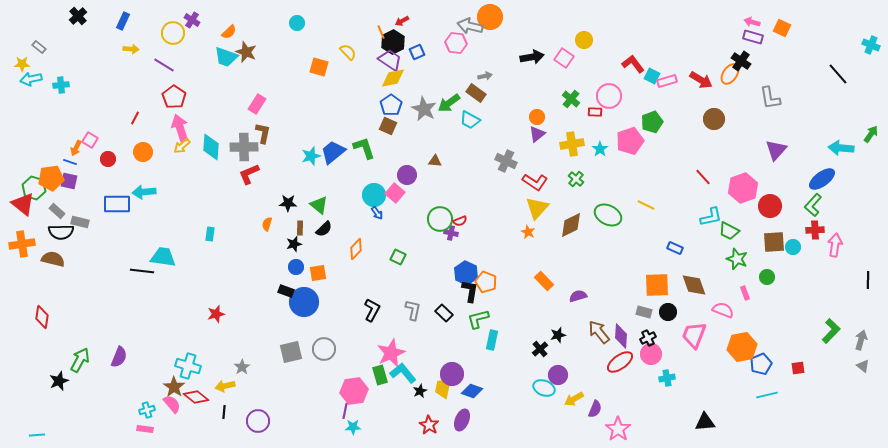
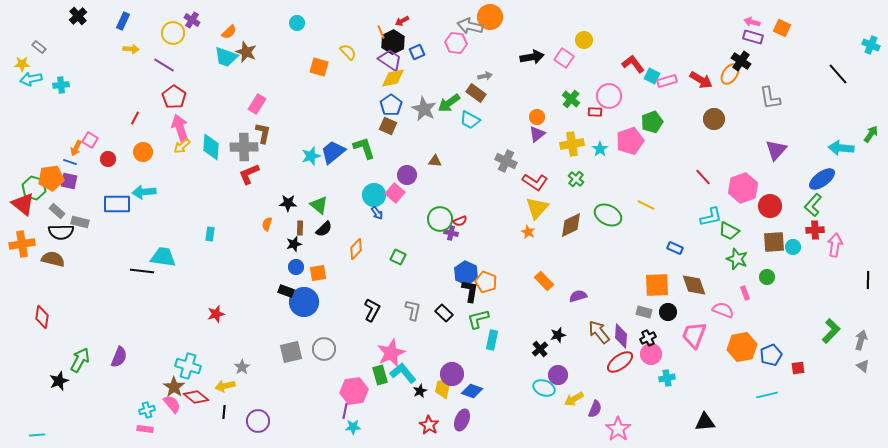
blue pentagon at (761, 364): moved 10 px right, 9 px up
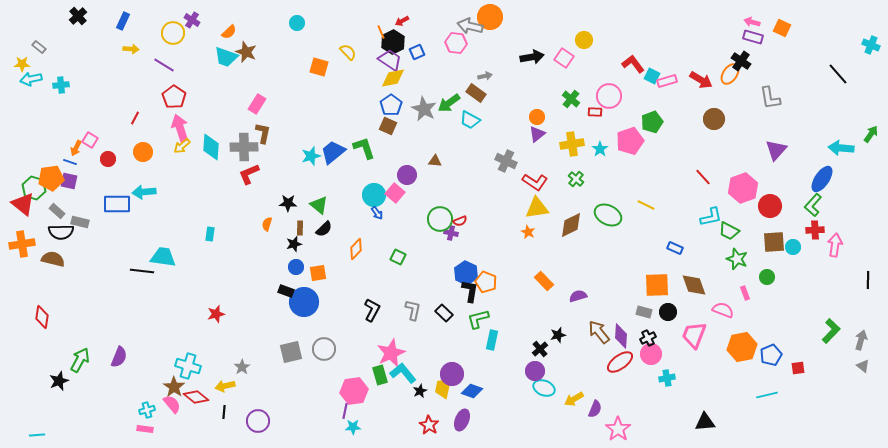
blue ellipse at (822, 179): rotated 20 degrees counterclockwise
yellow triangle at (537, 208): rotated 40 degrees clockwise
purple circle at (558, 375): moved 23 px left, 4 px up
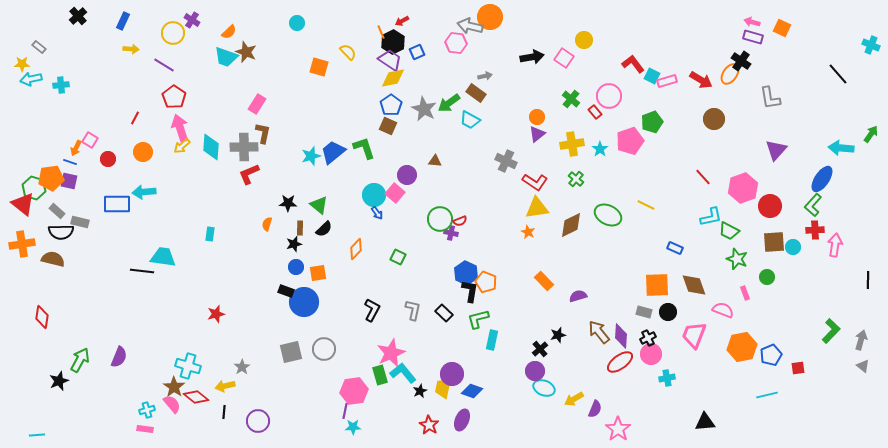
red rectangle at (595, 112): rotated 48 degrees clockwise
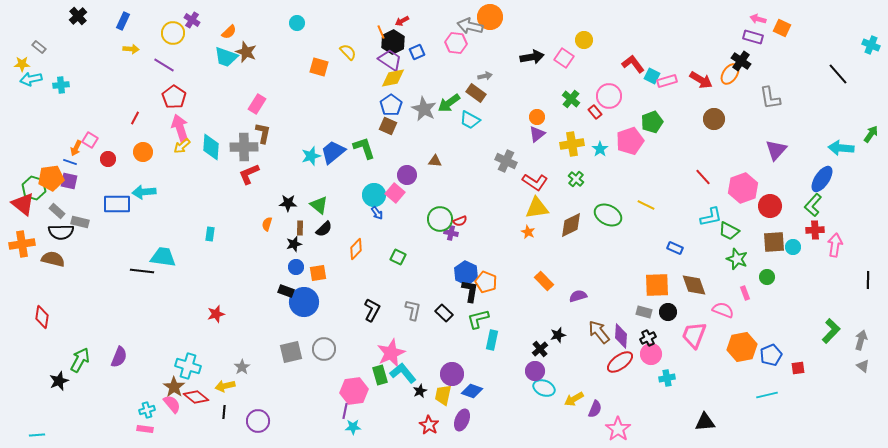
pink arrow at (752, 22): moved 6 px right, 3 px up
yellow trapezoid at (443, 388): moved 7 px down
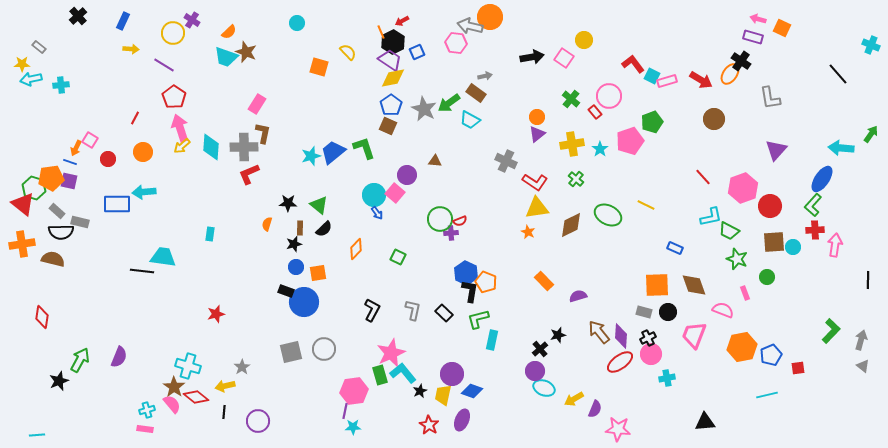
purple cross at (451, 233): rotated 16 degrees counterclockwise
pink star at (618, 429): rotated 30 degrees counterclockwise
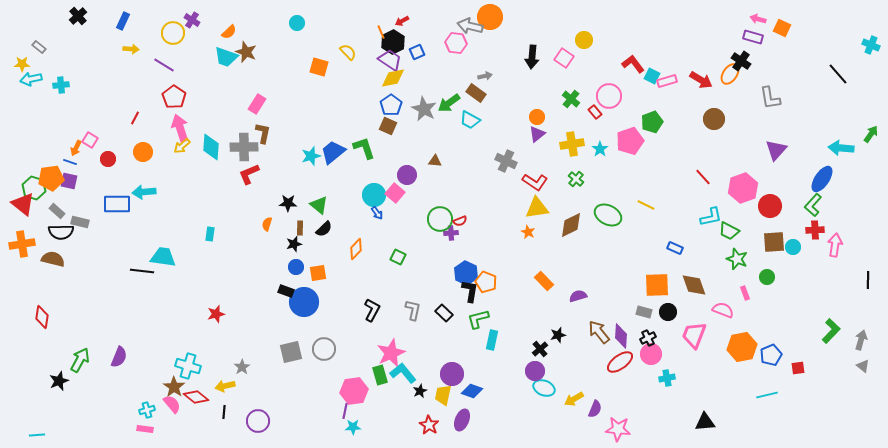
black arrow at (532, 57): rotated 105 degrees clockwise
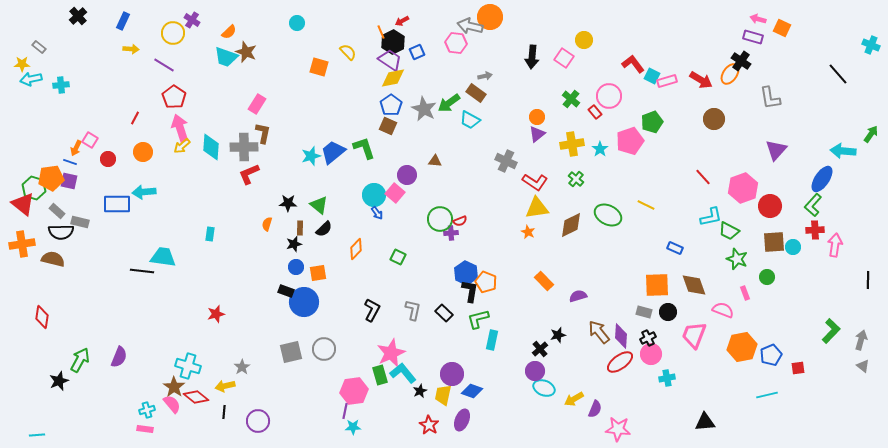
cyan arrow at (841, 148): moved 2 px right, 3 px down
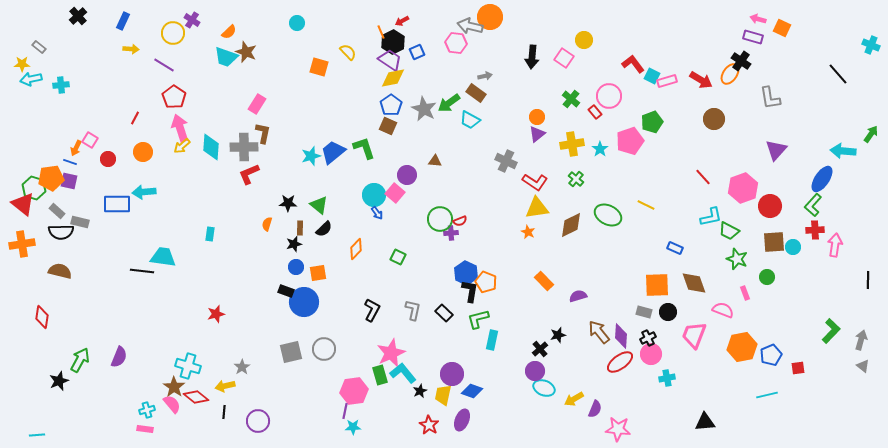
brown semicircle at (53, 259): moved 7 px right, 12 px down
brown diamond at (694, 285): moved 2 px up
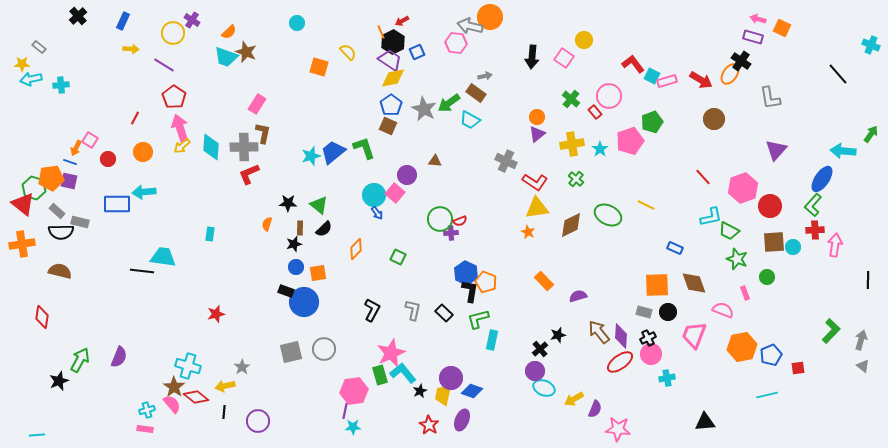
purple circle at (452, 374): moved 1 px left, 4 px down
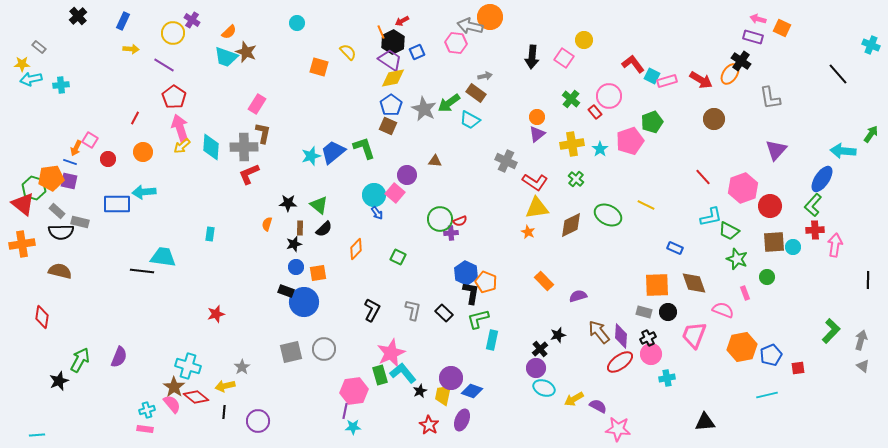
black L-shape at (470, 291): moved 1 px right, 2 px down
purple circle at (535, 371): moved 1 px right, 3 px up
purple semicircle at (595, 409): moved 3 px right, 3 px up; rotated 84 degrees counterclockwise
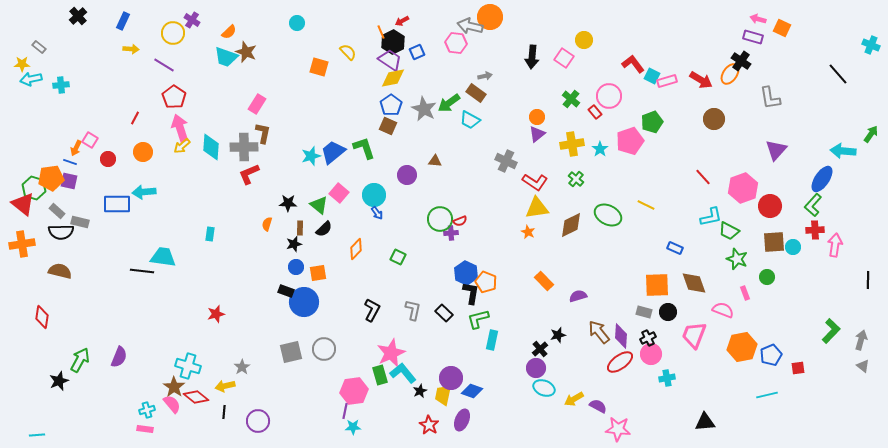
pink square at (395, 193): moved 56 px left
